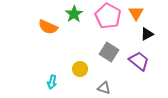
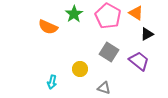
orange triangle: rotated 28 degrees counterclockwise
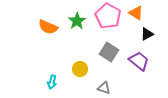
green star: moved 3 px right, 7 px down
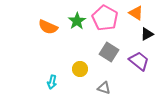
pink pentagon: moved 3 px left, 2 px down
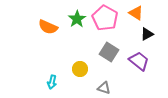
green star: moved 2 px up
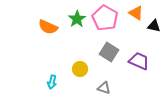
black triangle: moved 7 px right, 8 px up; rotated 40 degrees clockwise
purple trapezoid: rotated 15 degrees counterclockwise
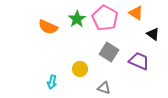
black triangle: moved 1 px left, 8 px down; rotated 24 degrees clockwise
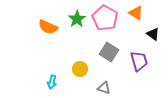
purple trapezoid: rotated 50 degrees clockwise
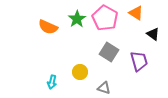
yellow circle: moved 3 px down
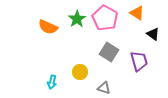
orange triangle: moved 1 px right
